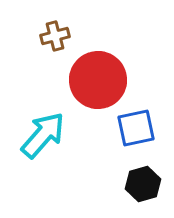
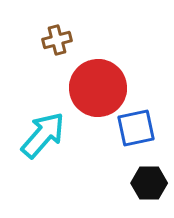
brown cross: moved 2 px right, 4 px down
red circle: moved 8 px down
black hexagon: moved 6 px right, 1 px up; rotated 16 degrees clockwise
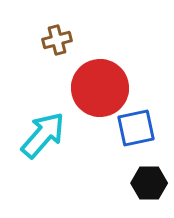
red circle: moved 2 px right
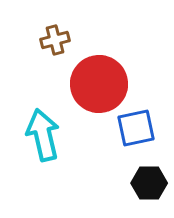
brown cross: moved 2 px left
red circle: moved 1 px left, 4 px up
cyan arrow: rotated 54 degrees counterclockwise
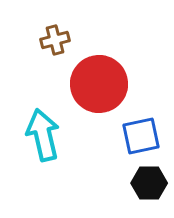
blue square: moved 5 px right, 8 px down
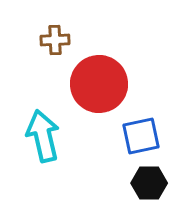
brown cross: rotated 12 degrees clockwise
cyan arrow: moved 1 px down
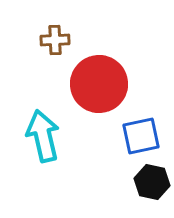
black hexagon: moved 3 px right, 1 px up; rotated 12 degrees clockwise
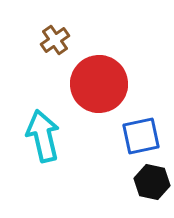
brown cross: rotated 32 degrees counterclockwise
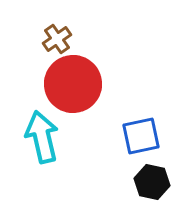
brown cross: moved 2 px right, 1 px up
red circle: moved 26 px left
cyan arrow: moved 1 px left, 1 px down
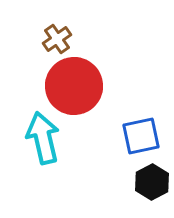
red circle: moved 1 px right, 2 px down
cyan arrow: moved 1 px right, 1 px down
black hexagon: rotated 20 degrees clockwise
